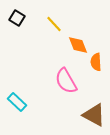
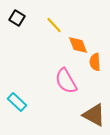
yellow line: moved 1 px down
orange semicircle: moved 1 px left
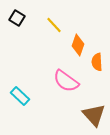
orange diamond: rotated 40 degrees clockwise
orange semicircle: moved 2 px right
pink semicircle: rotated 24 degrees counterclockwise
cyan rectangle: moved 3 px right, 6 px up
brown triangle: rotated 20 degrees clockwise
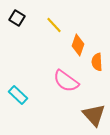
cyan rectangle: moved 2 px left, 1 px up
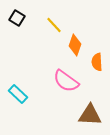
orange diamond: moved 3 px left
cyan rectangle: moved 1 px up
brown triangle: moved 4 px left; rotated 45 degrees counterclockwise
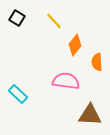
yellow line: moved 4 px up
orange diamond: rotated 20 degrees clockwise
pink semicircle: rotated 152 degrees clockwise
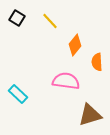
yellow line: moved 4 px left
brown triangle: rotated 20 degrees counterclockwise
